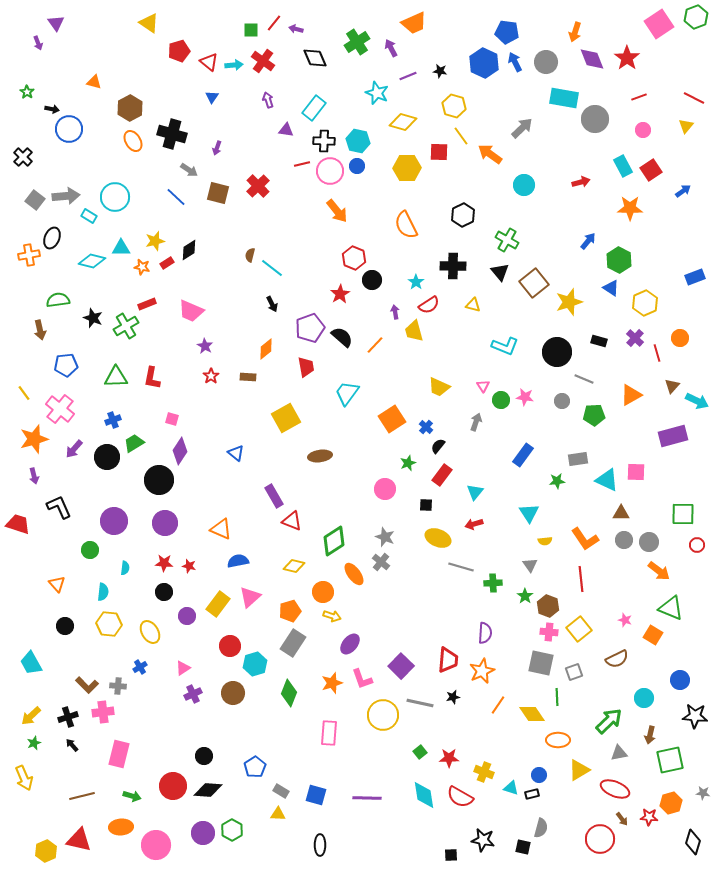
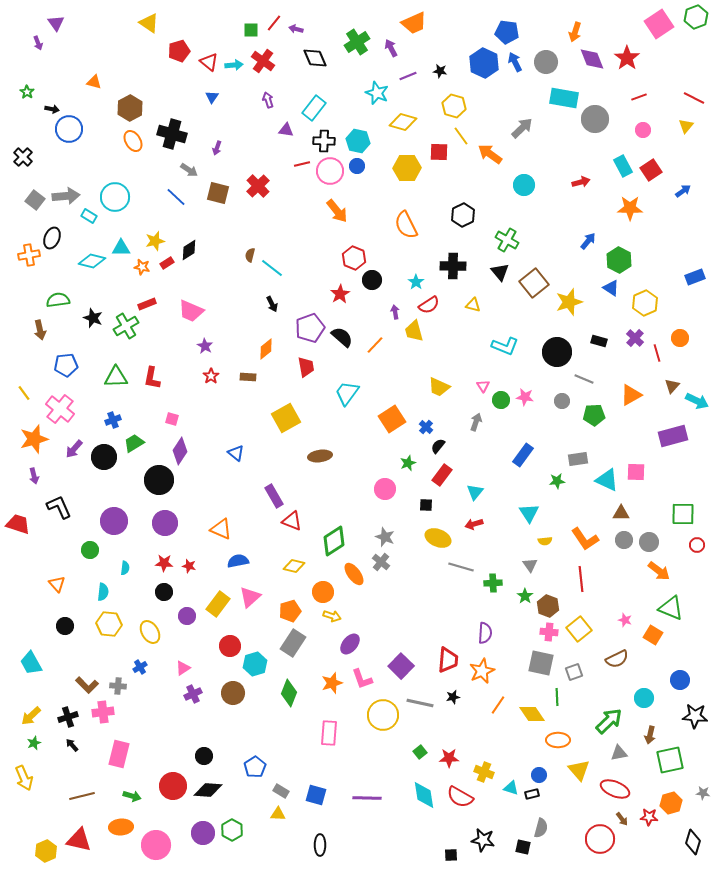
black circle at (107, 457): moved 3 px left
yellow triangle at (579, 770): rotated 40 degrees counterclockwise
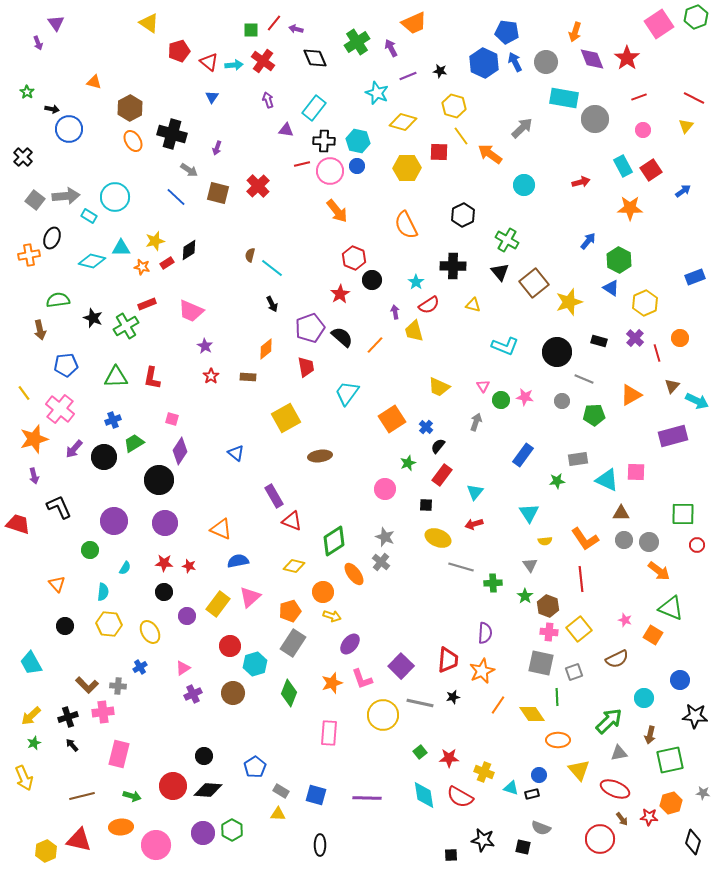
cyan semicircle at (125, 568): rotated 24 degrees clockwise
gray semicircle at (541, 828): rotated 96 degrees clockwise
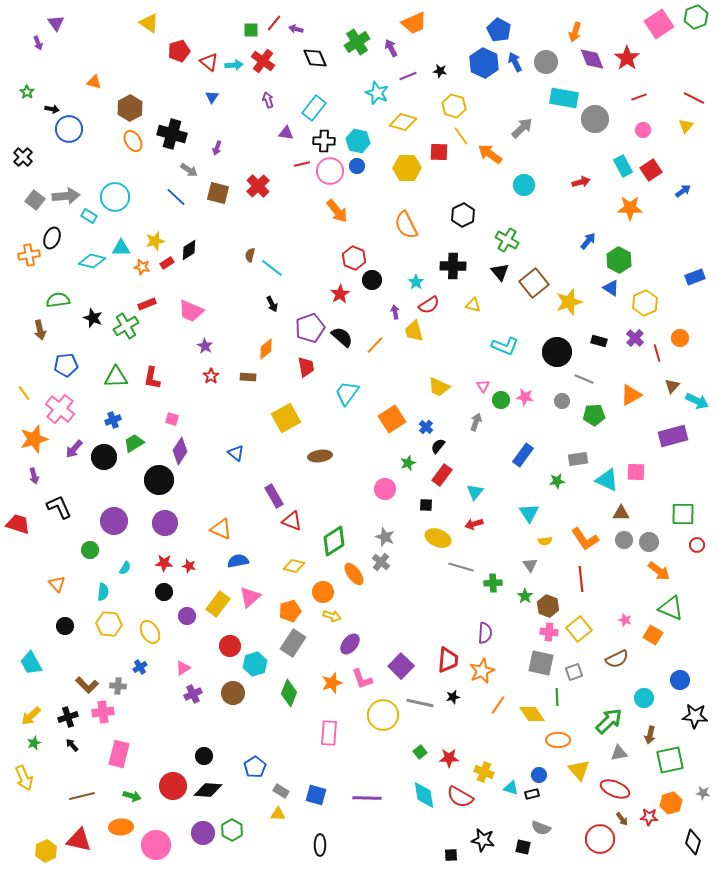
blue pentagon at (507, 32): moved 8 px left, 2 px up; rotated 20 degrees clockwise
purple triangle at (286, 130): moved 3 px down
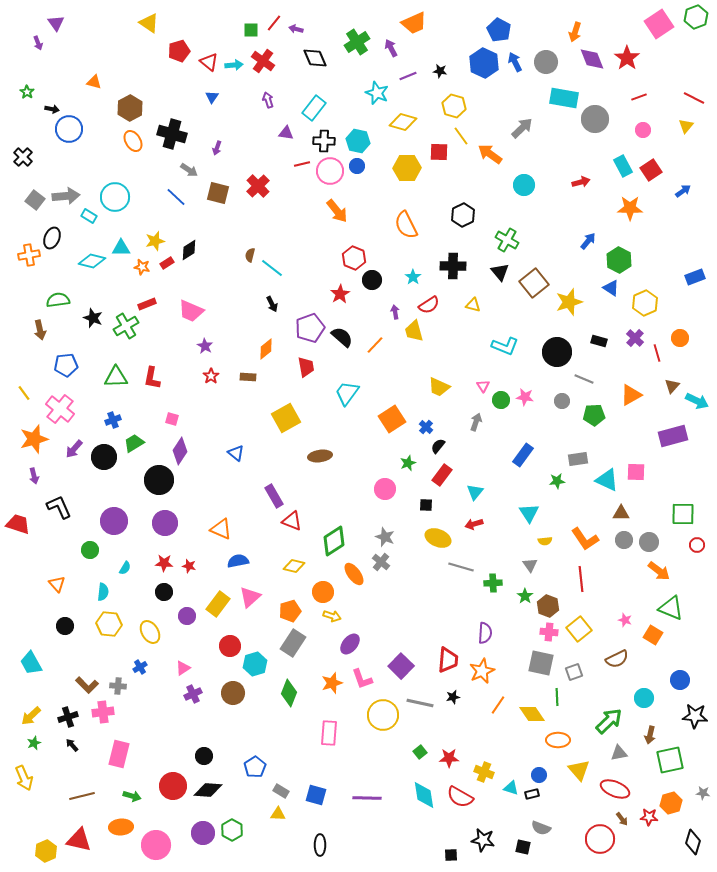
cyan star at (416, 282): moved 3 px left, 5 px up
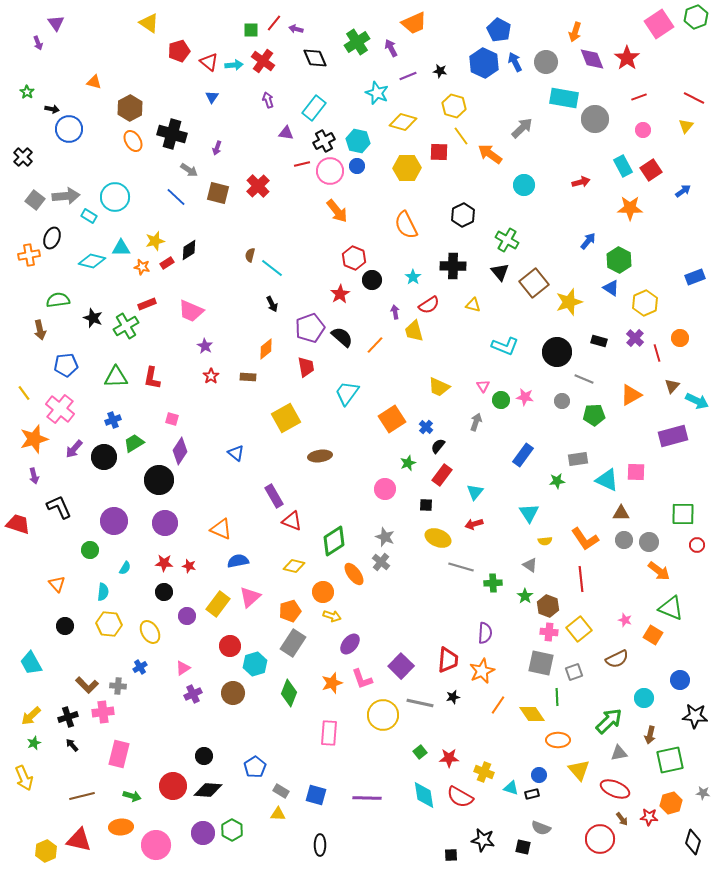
black cross at (324, 141): rotated 30 degrees counterclockwise
gray triangle at (530, 565): rotated 21 degrees counterclockwise
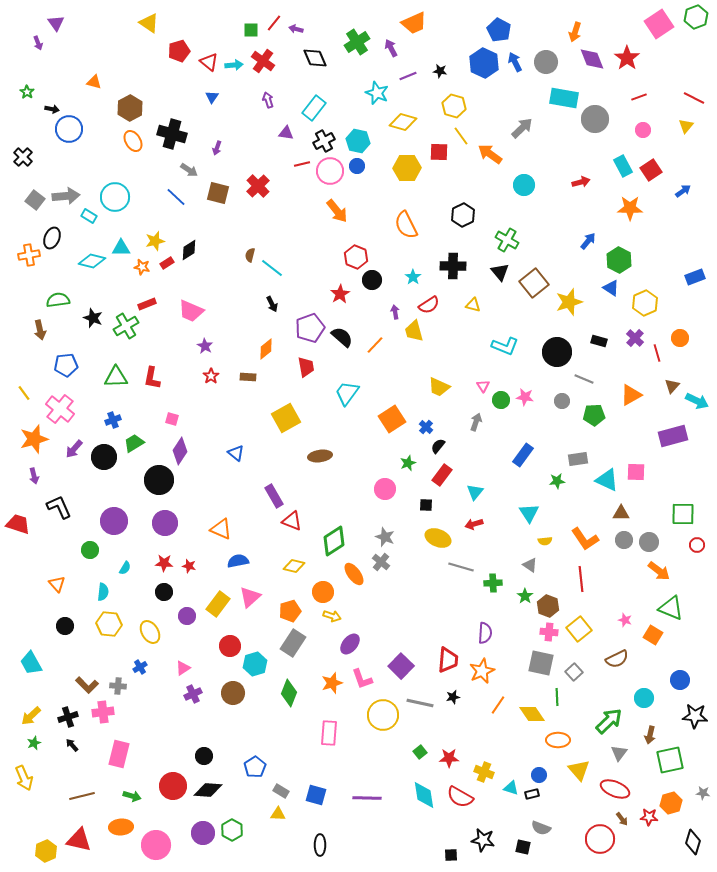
red hexagon at (354, 258): moved 2 px right, 1 px up
gray square at (574, 672): rotated 24 degrees counterclockwise
gray triangle at (619, 753): rotated 42 degrees counterclockwise
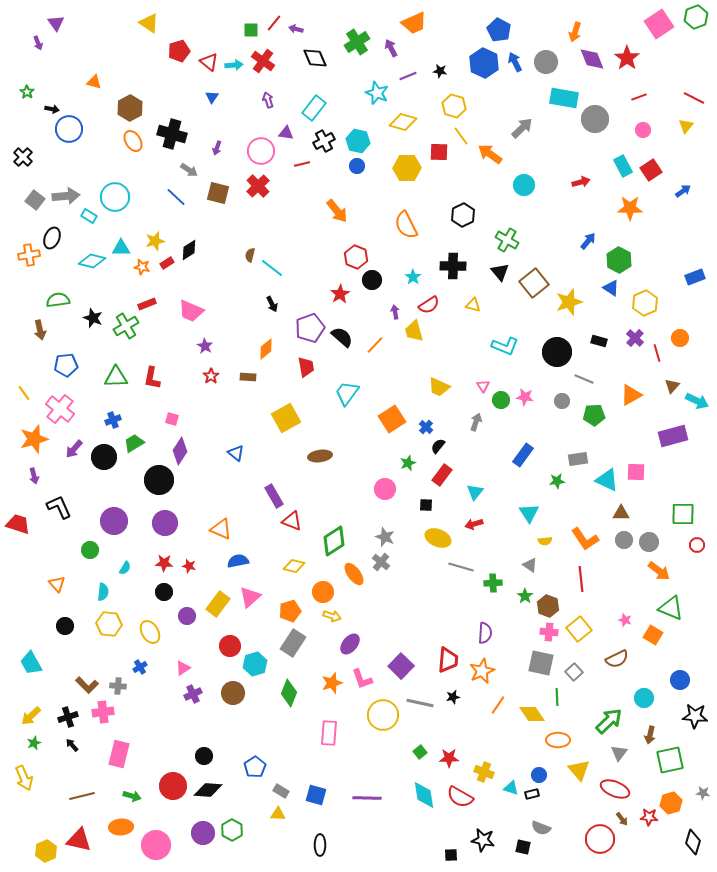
pink circle at (330, 171): moved 69 px left, 20 px up
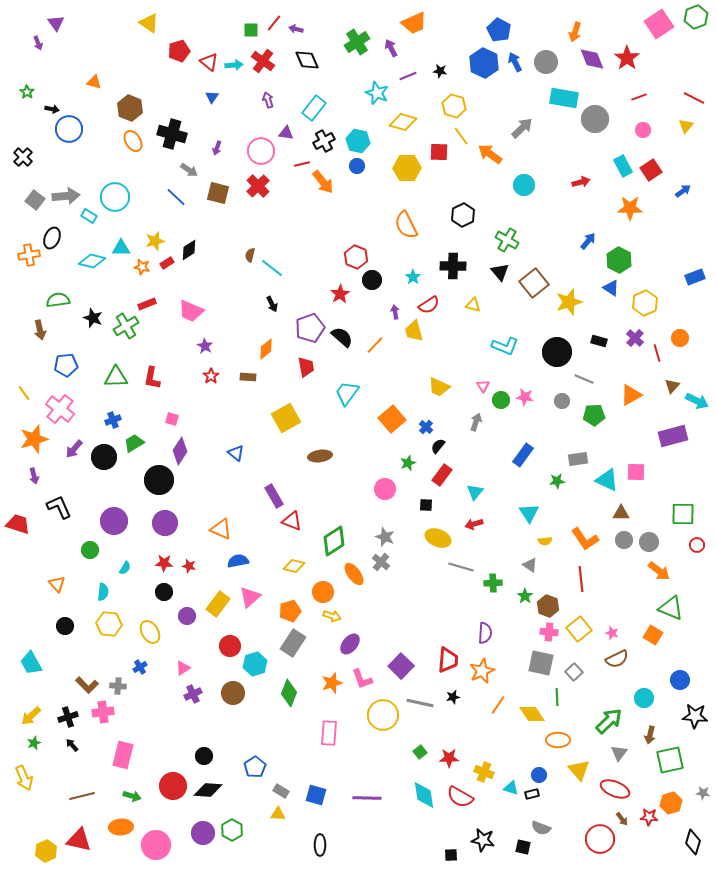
black diamond at (315, 58): moved 8 px left, 2 px down
brown hexagon at (130, 108): rotated 10 degrees counterclockwise
orange arrow at (337, 211): moved 14 px left, 29 px up
orange square at (392, 419): rotated 8 degrees counterclockwise
pink star at (625, 620): moved 13 px left, 13 px down
pink rectangle at (119, 754): moved 4 px right, 1 px down
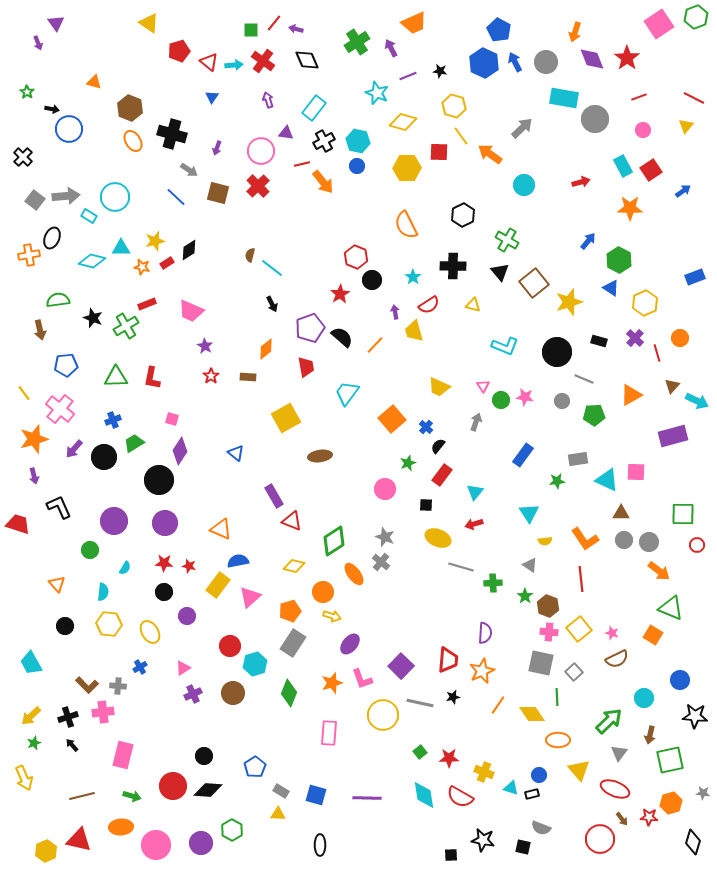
yellow rectangle at (218, 604): moved 19 px up
purple circle at (203, 833): moved 2 px left, 10 px down
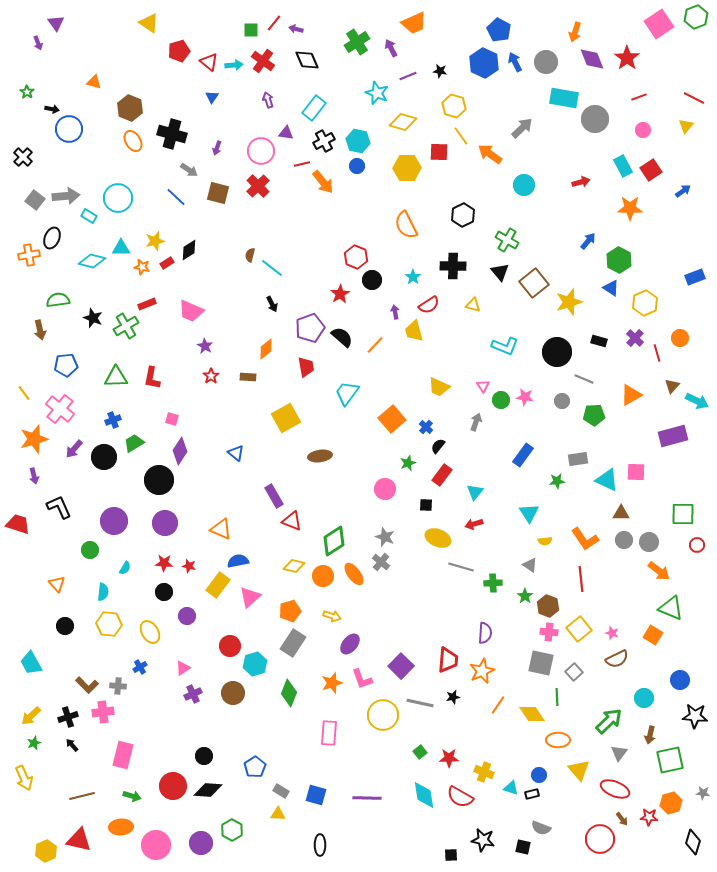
cyan circle at (115, 197): moved 3 px right, 1 px down
orange circle at (323, 592): moved 16 px up
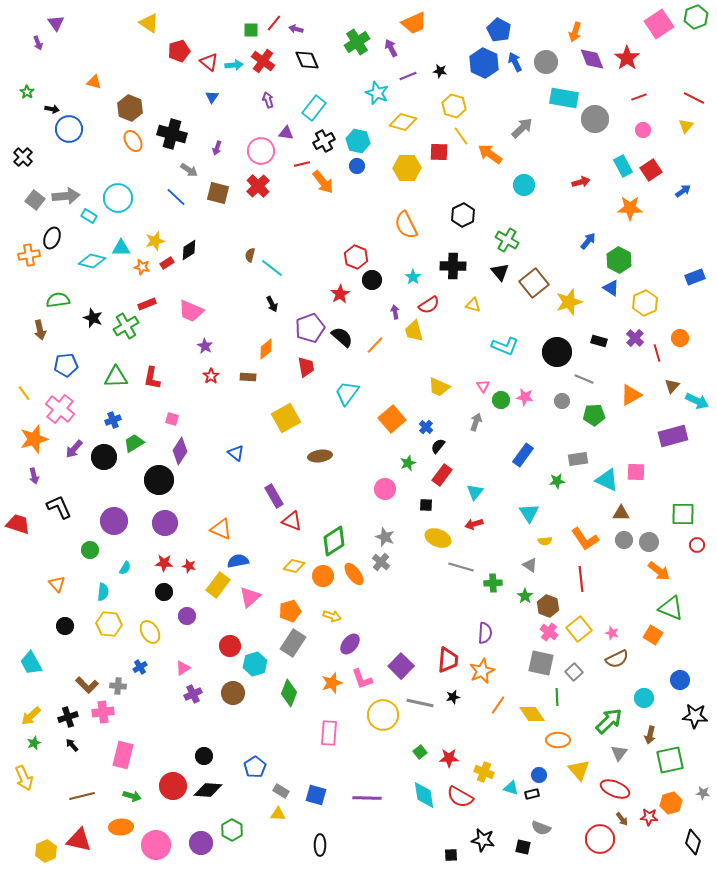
pink cross at (549, 632): rotated 30 degrees clockwise
